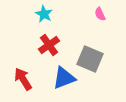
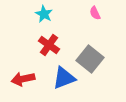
pink semicircle: moved 5 px left, 1 px up
red cross: rotated 20 degrees counterclockwise
gray square: rotated 16 degrees clockwise
red arrow: rotated 70 degrees counterclockwise
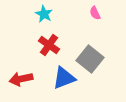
red arrow: moved 2 px left
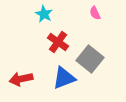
red cross: moved 9 px right, 3 px up
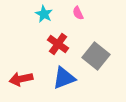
pink semicircle: moved 17 px left
red cross: moved 2 px down
gray square: moved 6 px right, 3 px up
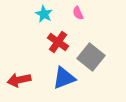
red cross: moved 2 px up
gray square: moved 5 px left, 1 px down
red arrow: moved 2 px left, 1 px down
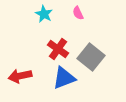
red cross: moved 7 px down
red arrow: moved 1 px right, 4 px up
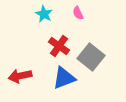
red cross: moved 1 px right, 3 px up
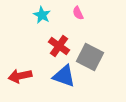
cyan star: moved 2 px left, 1 px down
gray square: moved 1 px left; rotated 12 degrees counterclockwise
blue triangle: moved 2 px up; rotated 40 degrees clockwise
